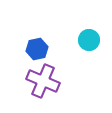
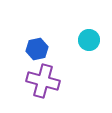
purple cross: rotated 8 degrees counterclockwise
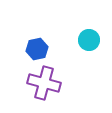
purple cross: moved 1 px right, 2 px down
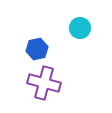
cyan circle: moved 9 px left, 12 px up
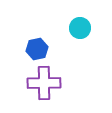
purple cross: rotated 16 degrees counterclockwise
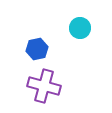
purple cross: moved 3 px down; rotated 16 degrees clockwise
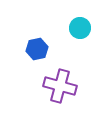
purple cross: moved 16 px right
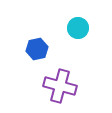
cyan circle: moved 2 px left
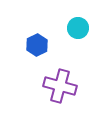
blue hexagon: moved 4 px up; rotated 15 degrees counterclockwise
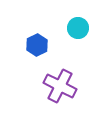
purple cross: rotated 12 degrees clockwise
